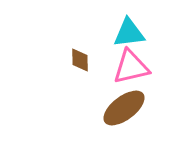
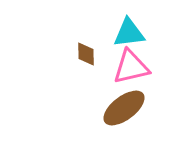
brown diamond: moved 6 px right, 6 px up
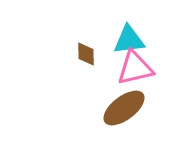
cyan triangle: moved 7 px down
pink triangle: moved 4 px right, 1 px down
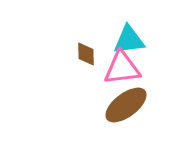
pink triangle: moved 13 px left; rotated 6 degrees clockwise
brown ellipse: moved 2 px right, 3 px up
